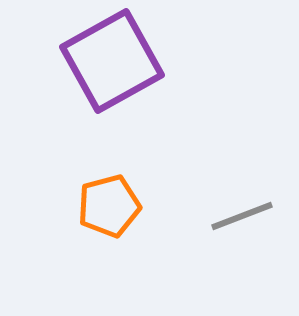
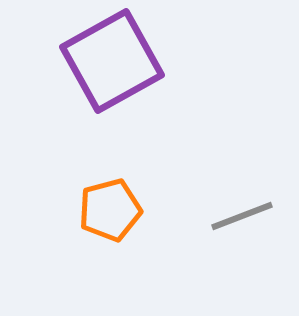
orange pentagon: moved 1 px right, 4 px down
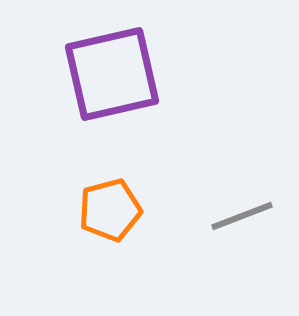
purple square: moved 13 px down; rotated 16 degrees clockwise
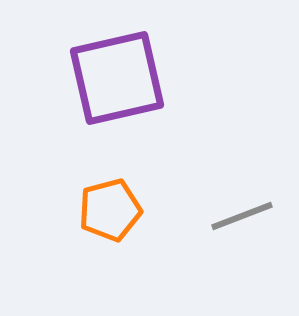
purple square: moved 5 px right, 4 px down
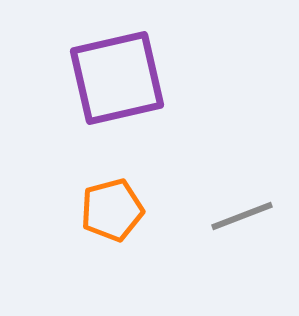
orange pentagon: moved 2 px right
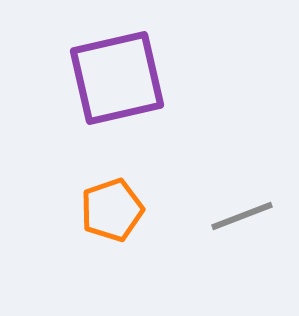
orange pentagon: rotated 4 degrees counterclockwise
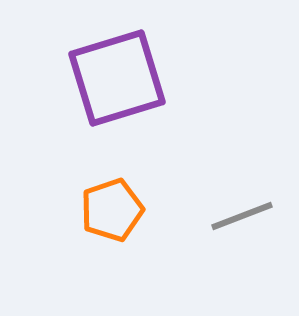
purple square: rotated 4 degrees counterclockwise
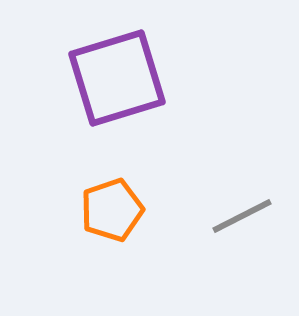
gray line: rotated 6 degrees counterclockwise
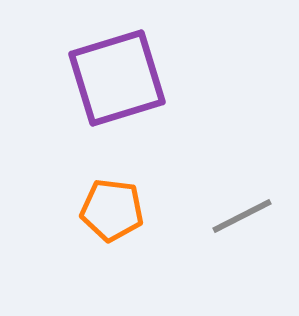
orange pentagon: rotated 26 degrees clockwise
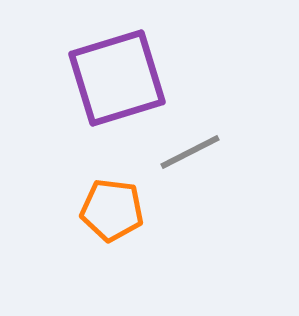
gray line: moved 52 px left, 64 px up
